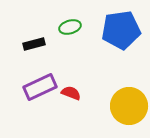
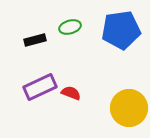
black rectangle: moved 1 px right, 4 px up
yellow circle: moved 2 px down
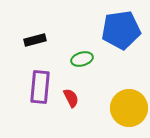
green ellipse: moved 12 px right, 32 px down
purple rectangle: rotated 60 degrees counterclockwise
red semicircle: moved 5 px down; rotated 42 degrees clockwise
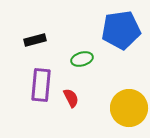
purple rectangle: moved 1 px right, 2 px up
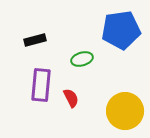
yellow circle: moved 4 px left, 3 px down
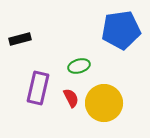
black rectangle: moved 15 px left, 1 px up
green ellipse: moved 3 px left, 7 px down
purple rectangle: moved 3 px left, 3 px down; rotated 8 degrees clockwise
yellow circle: moved 21 px left, 8 px up
